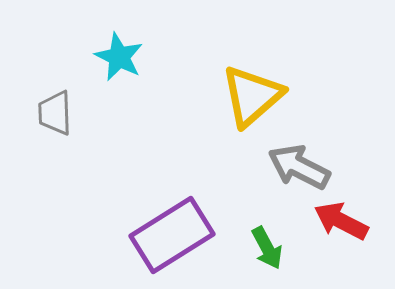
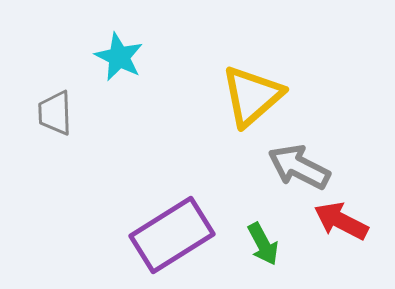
green arrow: moved 4 px left, 4 px up
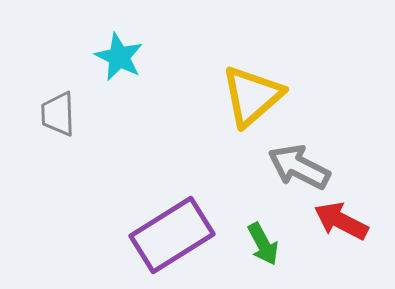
gray trapezoid: moved 3 px right, 1 px down
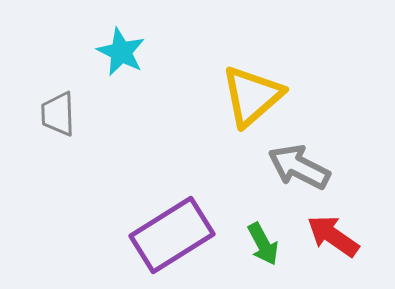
cyan star: moved 2 px right, 5 px up
red arrow: moved 8 px left, 15 px down; rotated 8 degrees clockwise
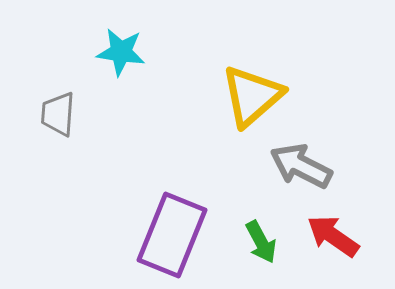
cyan star: rotated 18 degrees counterclockwise
gray trapezoid: rotated 6 degrees clockwise
gray arrow: moved 2 px right, 1 px up
purple rectangle: rotated 36 degrees counterclockwise
green arrow: moved 2 px left, 2 px up
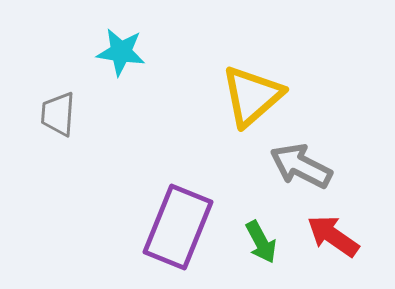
purple rectangle: moved 6 px right, 8 px up
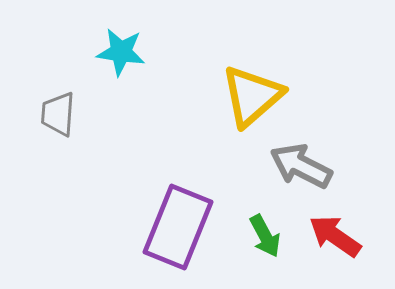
red arrow: moved 2 px right
green arrow: moved 4 px right, 6 px up
